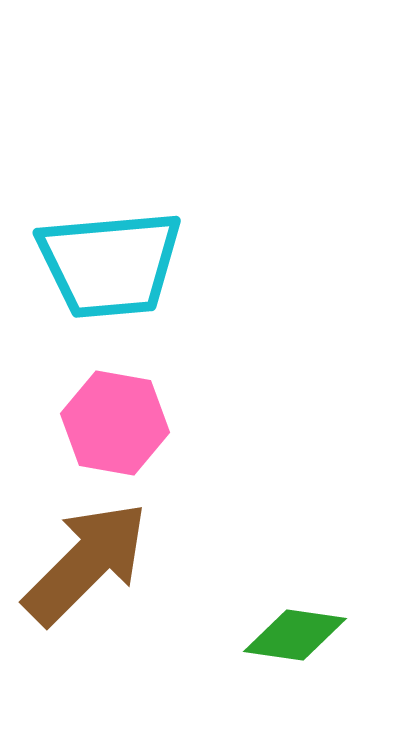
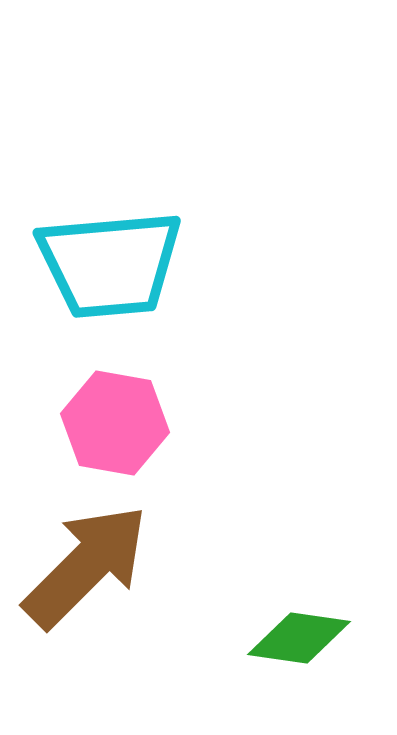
brown arrow: moved 3 px down
green diamond: moved 4 px right, 3 px down
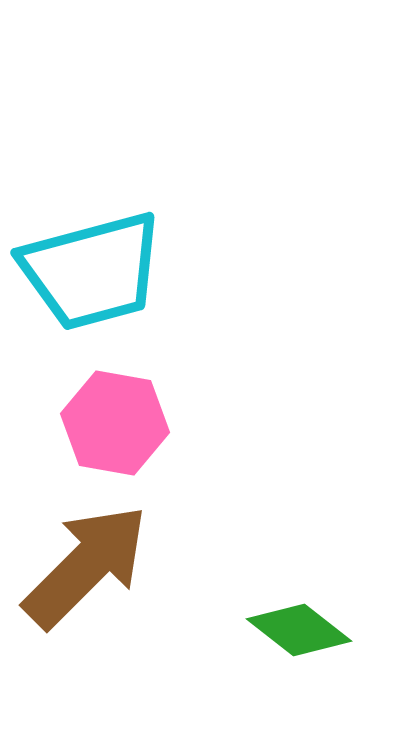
cyan trapezoid: moved 18 px left, 7 px down; rotated 10 degrees counterclockwise
green diamond: moved 8 px up; rotated 30 degrees clockwise
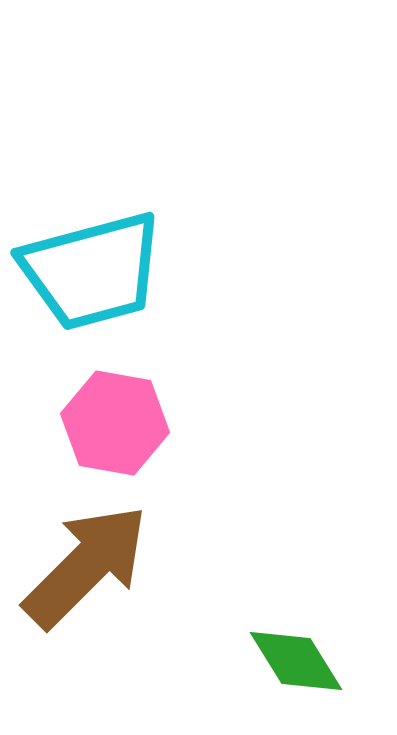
green diamond: moved 3 px left, 31 px down; rotated 20 degrees clockwise
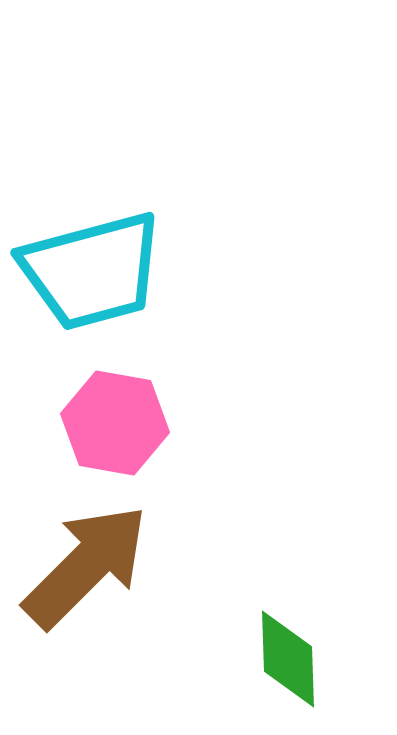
green diamond: moved 8 px left, 2 px up; rotated 30 degrees clockwise
